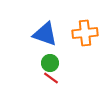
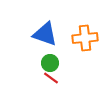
orange cross: moved 5 px down
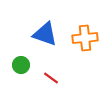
green circle: moved 29 px left, 2 px down
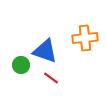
blue triangle: moved 17 px down
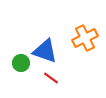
orange cross: rotated 20 degrees counterclockwise
green circle: moved 2 px up
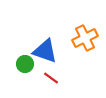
green circle: moved 4 px right, 1 px down
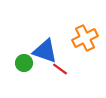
green circle: moved 1 px left, 1 px up
red line: moved 9 px right, 9 px up
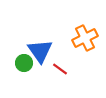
blue triangle: moved 5 px left; rotated 36 degrees clockwise
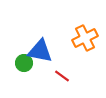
blue triangle: rotated 44 degrees counterclockwise
red line: moved 2 px right, 7 px down
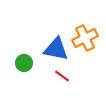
blue triangle: moved 16 px right, 2 px up
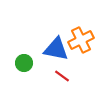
orange cross: moved 4 px left, 2 px down
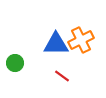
blue triangle: moved 5 px up; rotated 12 degrees counterclockwise
green circle: moved 9 px left
